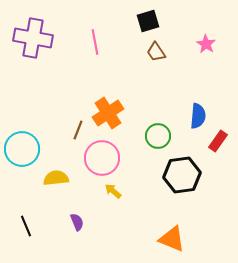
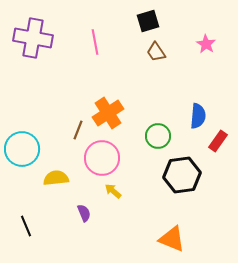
purple semicircle: moved 7 px right, 9 px up
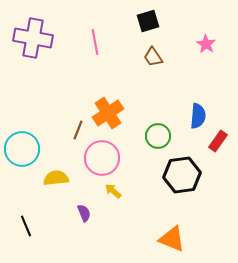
brown trapezoid: moved 3 px left, 5 px down
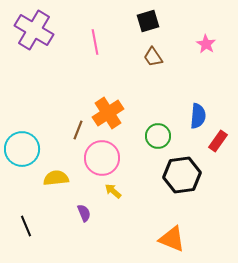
purple cross: moved 1 px right, 8 px up; rotated 21 degrees clockwise
